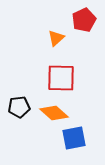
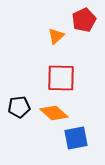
orange triangle: moved 2 px up
blue square: moved 2 px right
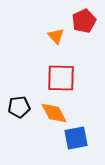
red pentagon: moved 1 px down
orange triangle: rotated 30 degrees counterclockwise
orange diamond: rotated 20 degrees clockwise
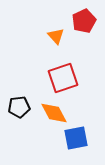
red square: moved 2 px right; rotated 20 degrees counterclockwise
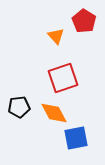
red pentagon: rotated 15 degrees counterclockwise
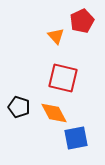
red pentagon: moved 2 px left; rotated 15 degrees clockwise
red square: rotated 32 degrees clockwise
black pentagon: rotated 25 degrees clockwise
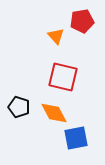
red pentagon: rotated 15 degrees clockwise
red square: moved 1 px up
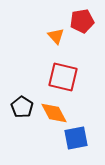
black pentagon: moved 3 px right; rotated 15 degrees clockwise
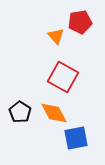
red pentagon: moved 2 px left, 1 px down
red square: rotated 16 degrees clockwise
black pentagon: moved 2 px left, 5 px down
